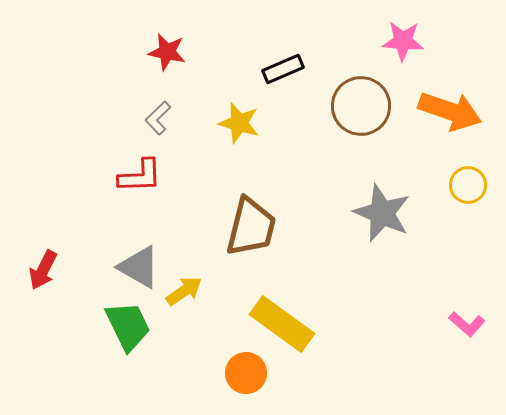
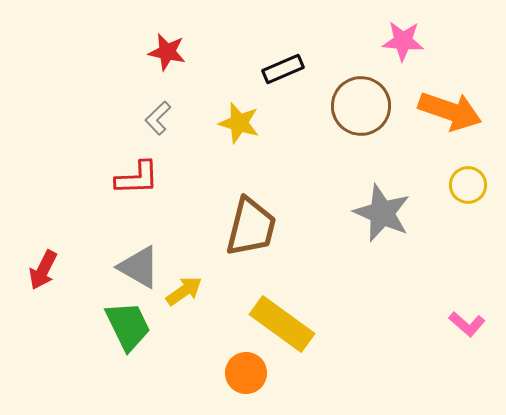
red L-shape: moved 3 px left, 2 px down
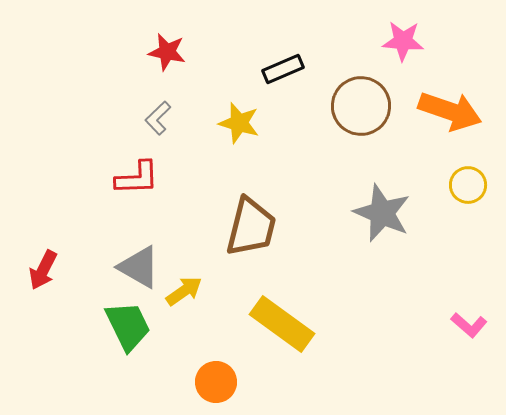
pink L-shape: moved 2 px right, 1 px down
orange circle: moved 30 px left, 9 px down
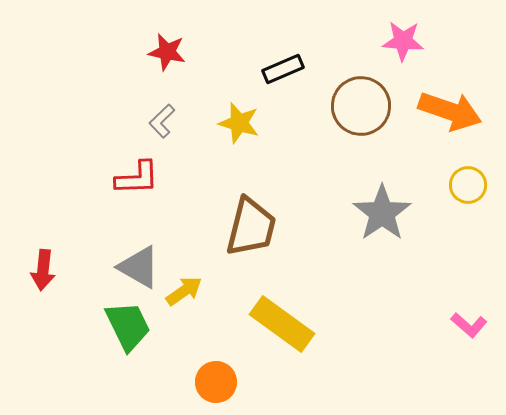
gray L-shape: moved 4 px right, 3 px down
gray star: rotated 14 degrees clockwise
red arrow: rotated 21 degrees counterclockwise
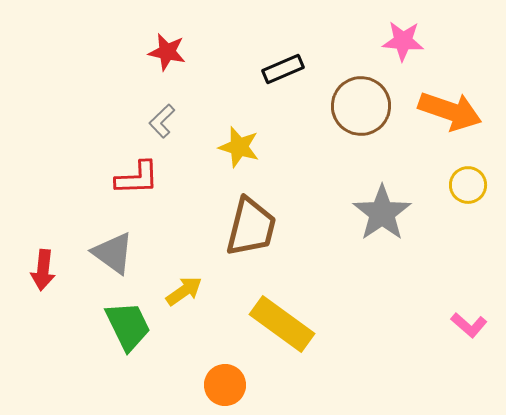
yellow star: moved 24 px down
gray triangle: moved 26 px left, 14 px up; rotated 6 degrees clockwise
orange circle: moved 9 px right, 3 px down
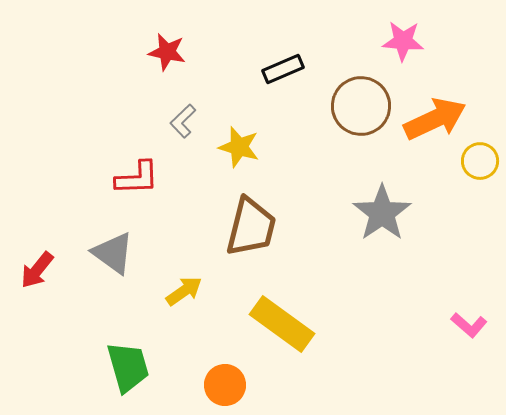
orange arrow: moved 15 px left, 8 px down; rotated 44 degrees counterclockwise
gray L-shape: moved 21 px right
yellow circle: moved 12 px right, 24 px up
red arrow: moved 6 px left; rotated 33 degrees clockwise
green trapezoid: moved 41 px down; rotated 10 degrees clockwise
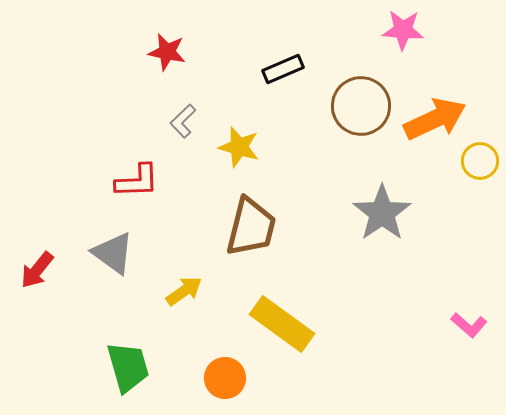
pink star: moved 11 px up
red L-shape: moved 3 px down
orange circle: moved 7 px up
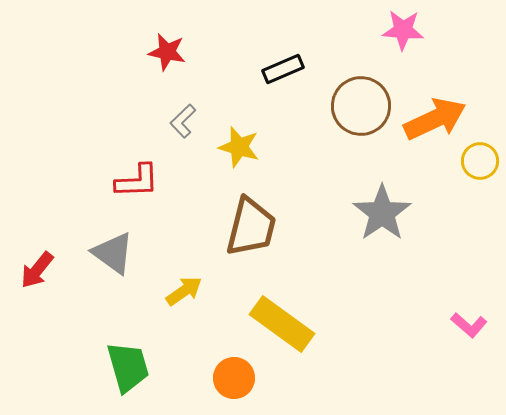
orange circle: moved 9 px right
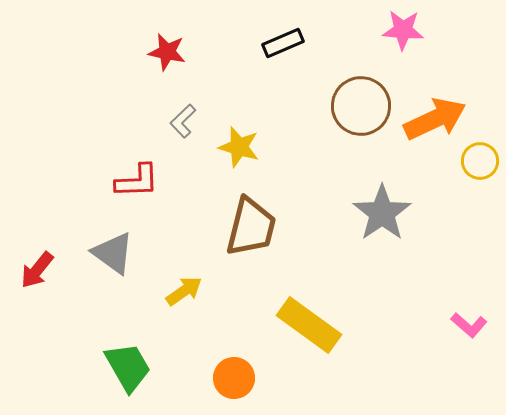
black rectangle: moved 26 px up
yellow rectangle: moved 27 px right, 1 px down
green trapezoid: rotated 14 degrees counterclockwise
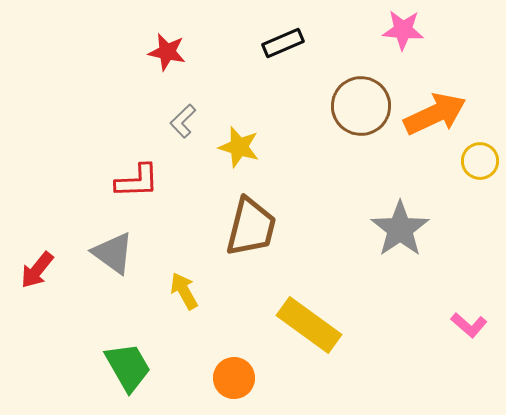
orange arrow: moved 5 px up
gray star: moved 18 px right, 16 px down
yellow arrow: rotated 84 degrees counterclockwise
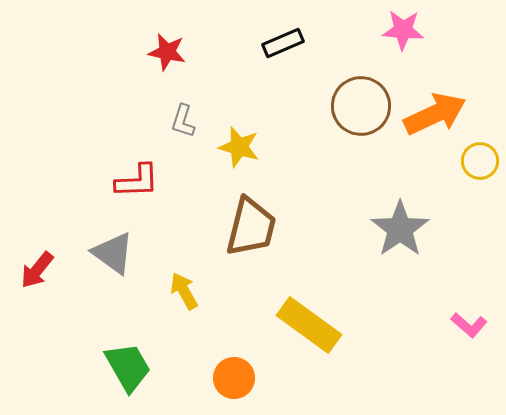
gray L-shape: rotated 28 degrees counterclockwise
